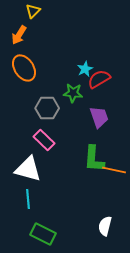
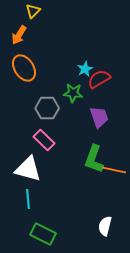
green L-shape: rotated 16 degrees clockwise
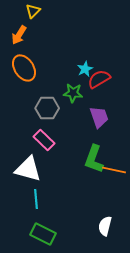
cyan line: moved 8 px right
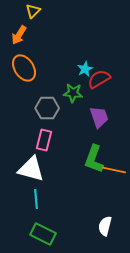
pink rectangle: rotated 60 degrees clockwise
white triangle: moved 3 px right
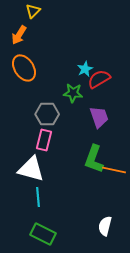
gray hexagon: moved 6 px down
cyan line: moved 2 px right, 2 px up
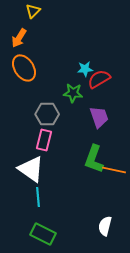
orange arrow: moved 3 px down
cyan star: rotated 21 degrees clockwise
white triangle: rotated 20 degrees clockwise
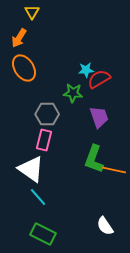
yellow triangle: moved 1 px left, 1 px down; rotated 14 degrees counterclockwise
cyan star: moved 1 px right, 1 px down
cyan line: rotated 36 degrees counterclockwise
white semicircle: rotated 48 degrees counterclockwise
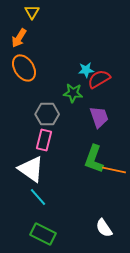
white semicircle: moved 1 px left, 2 px down
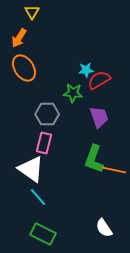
red semicircle: moved 1 px down
pink rectangle: moved 3 px down
